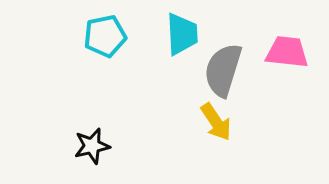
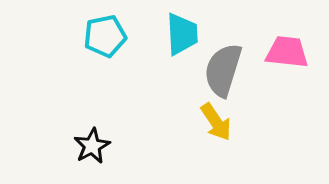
black star: rotated 15 degrees counterclockwise
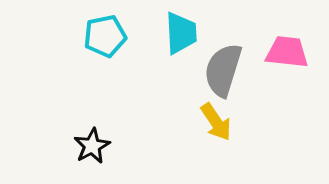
cyan trapezoid: moved 1 px left, 1 px up
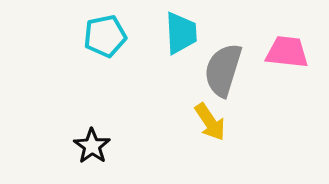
yellow arrow: moved 6 px left
black star: rotated 9 degrees counterclockwise
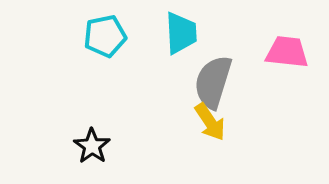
gray semicircle: moved 10 px left, 12 px down
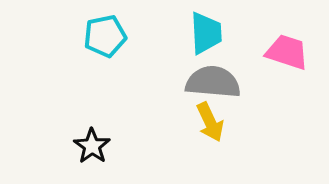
cyan trapezoid: moved 25 px right
pink trapezoid: rotated 12 degrees clockwise
gray semicircle: rotated 78 degrees clockwise
yellow arrow: rotated 9 degrees clockwise
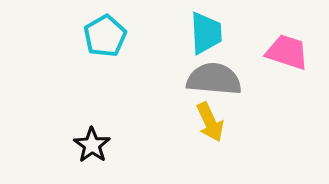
cyan pentagon: rotated 18 degrees counterclockwise
gray semicircle: moved 1 px right, 3 px up
black star: moved 1 px up
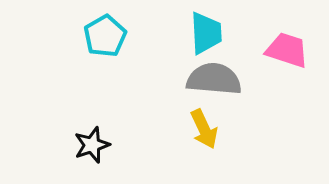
pink trapezoid: moved 2 px up
yellow arrow: moved 6 px left, 7 px down
black star: rotated 18 degrees clockwise
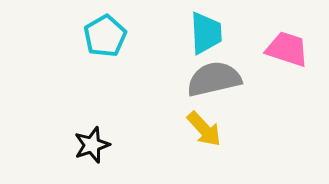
pink trapezoid: moved 1 px up
gray semicircle: rotated 18 degrees counterclockwise
yellow arrow: rotated 18 degrees counterclockwise
